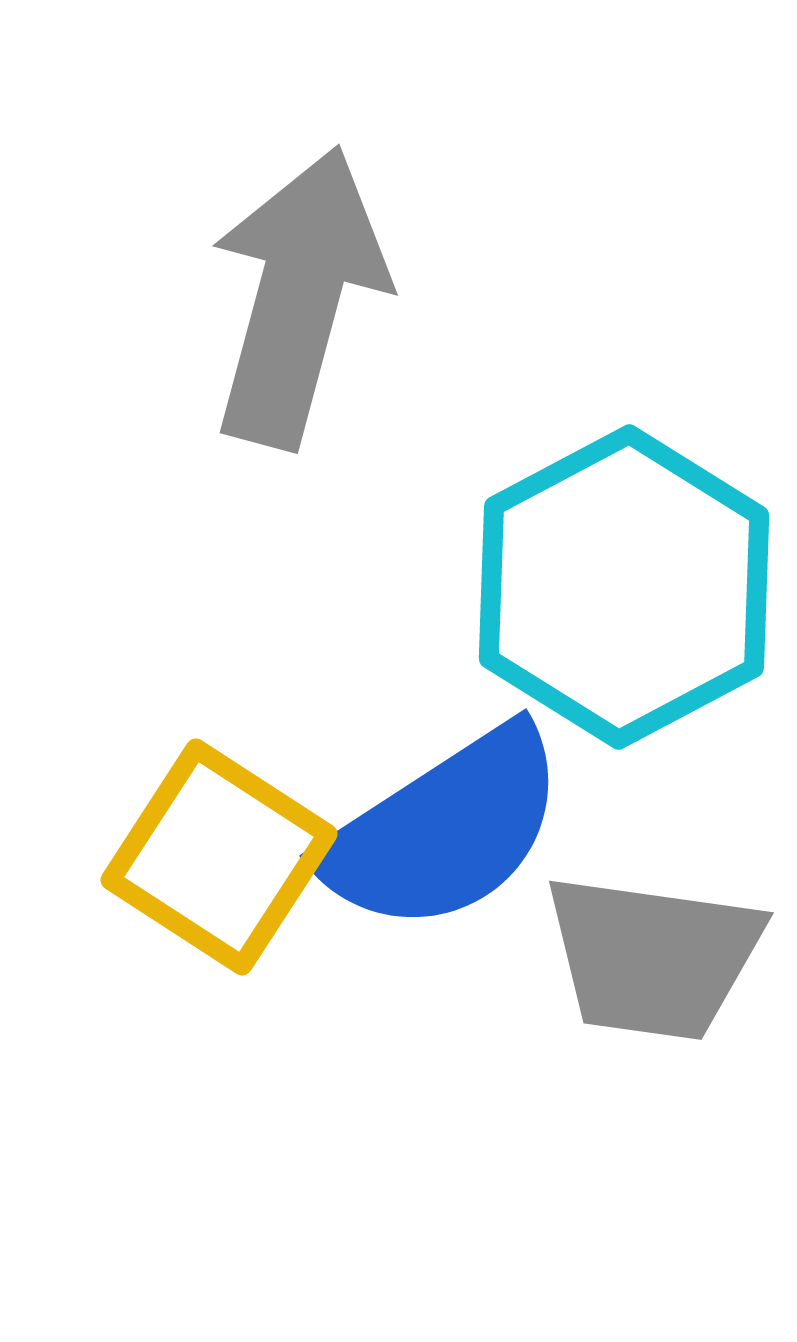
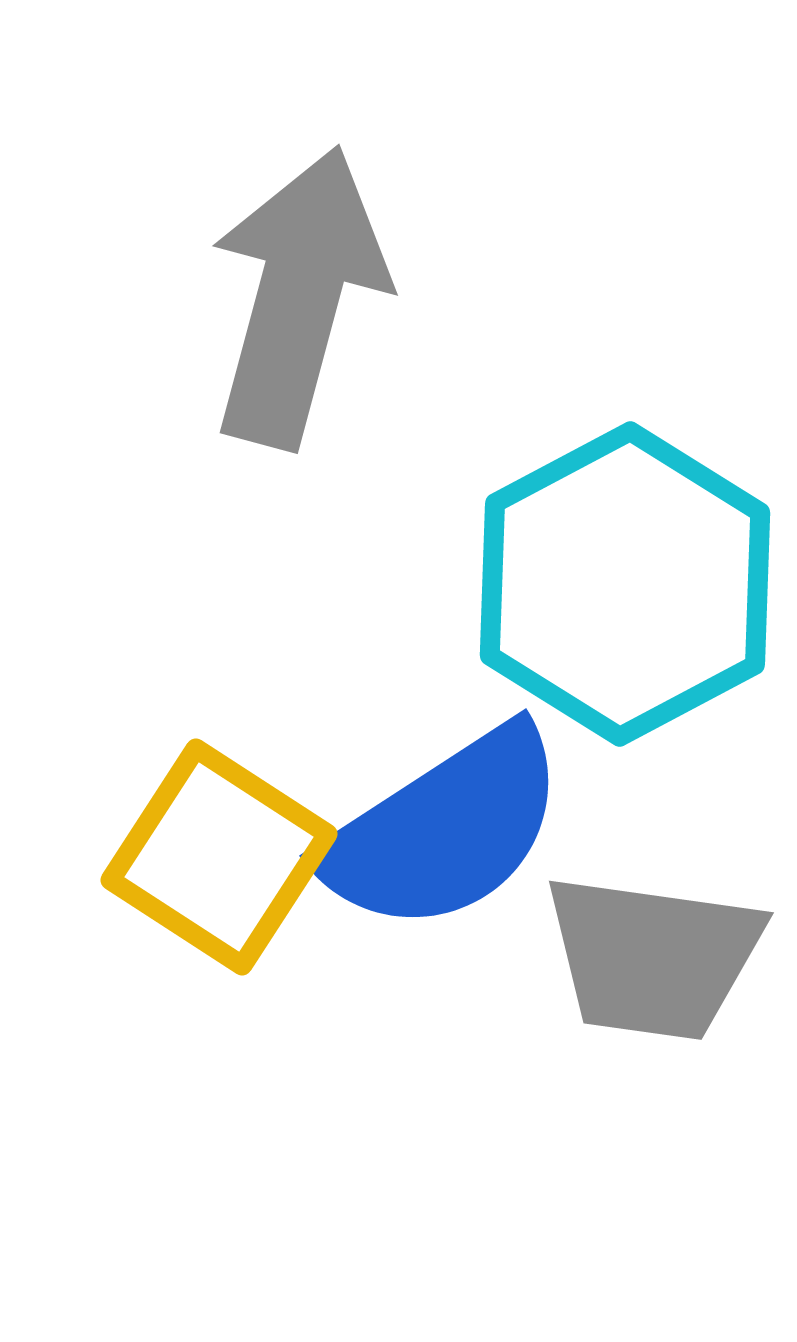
cyan hexagon: moved 1 px right, 3 px up
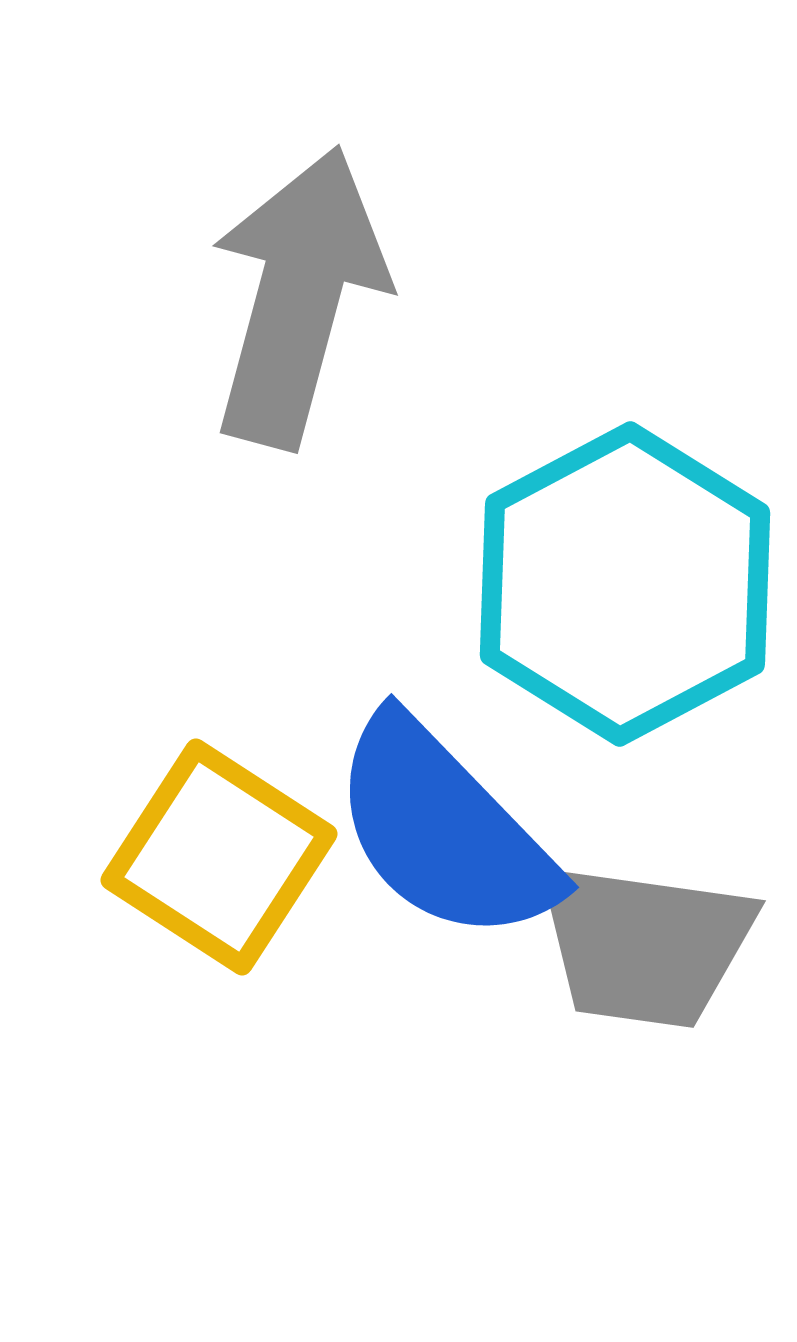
blue semicircle: rotated 79 degrees clockwise
gray trapezoid: moved 8 px left, 12 px up
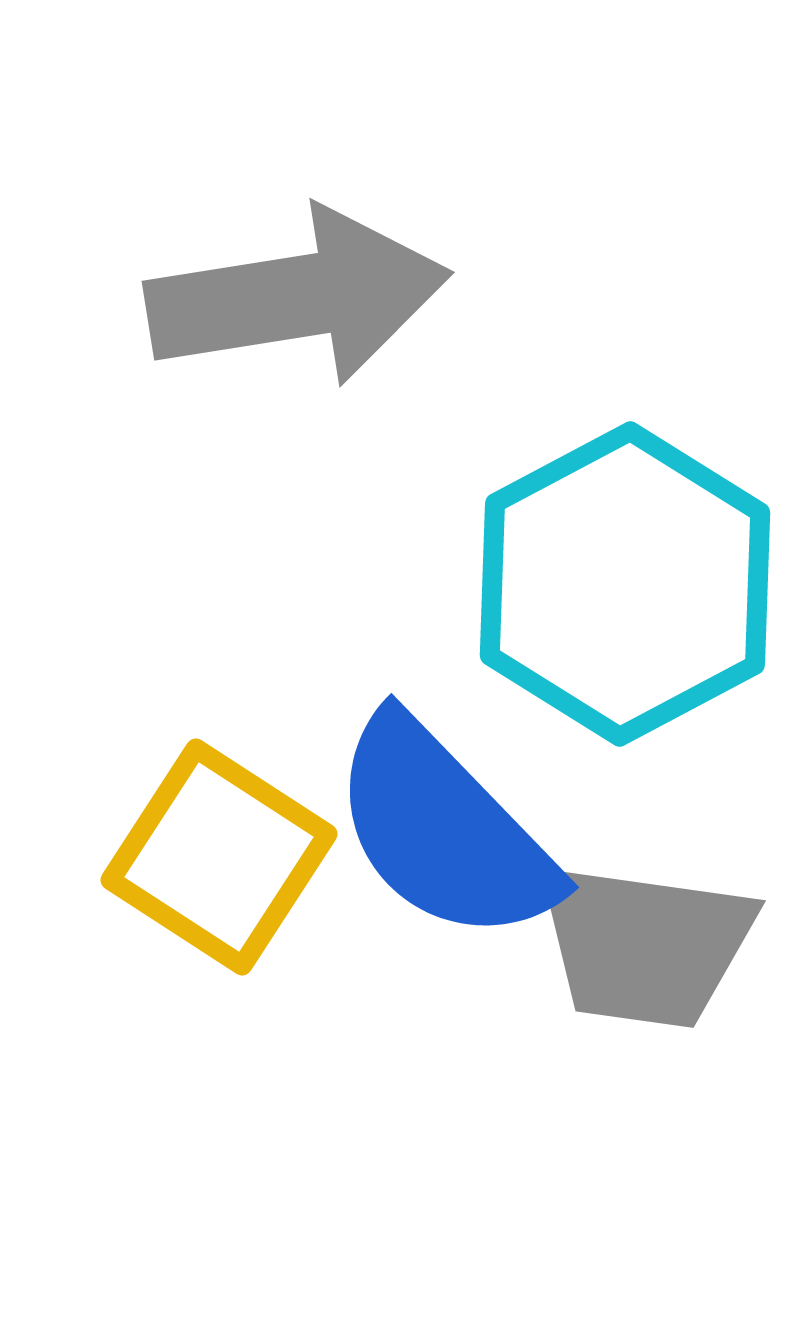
gray arrow: rotated 66 degrees clockwise
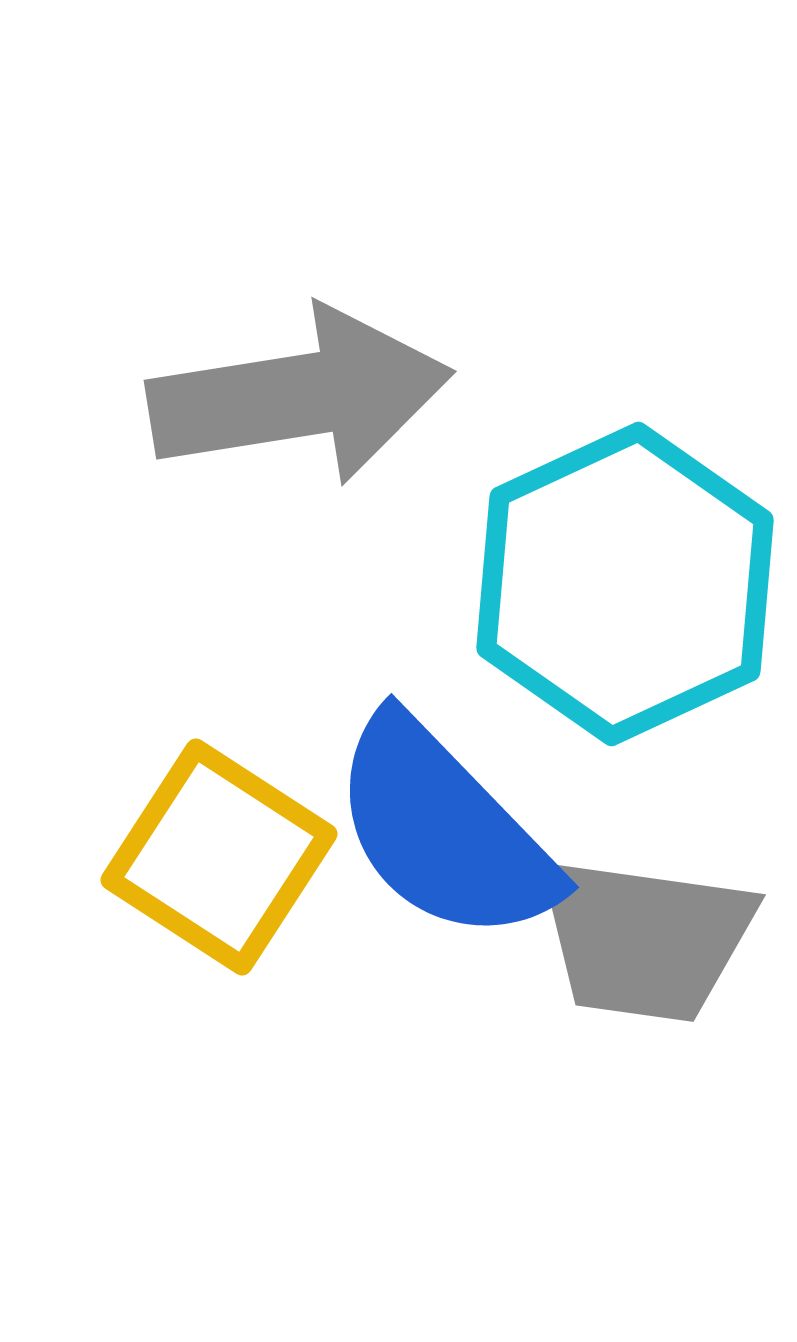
gray arrow: moved 2 px right, 99 px down
cyan hexagon: rotated 3 degrees clockwise
gray trapezoid: moved 6 px up
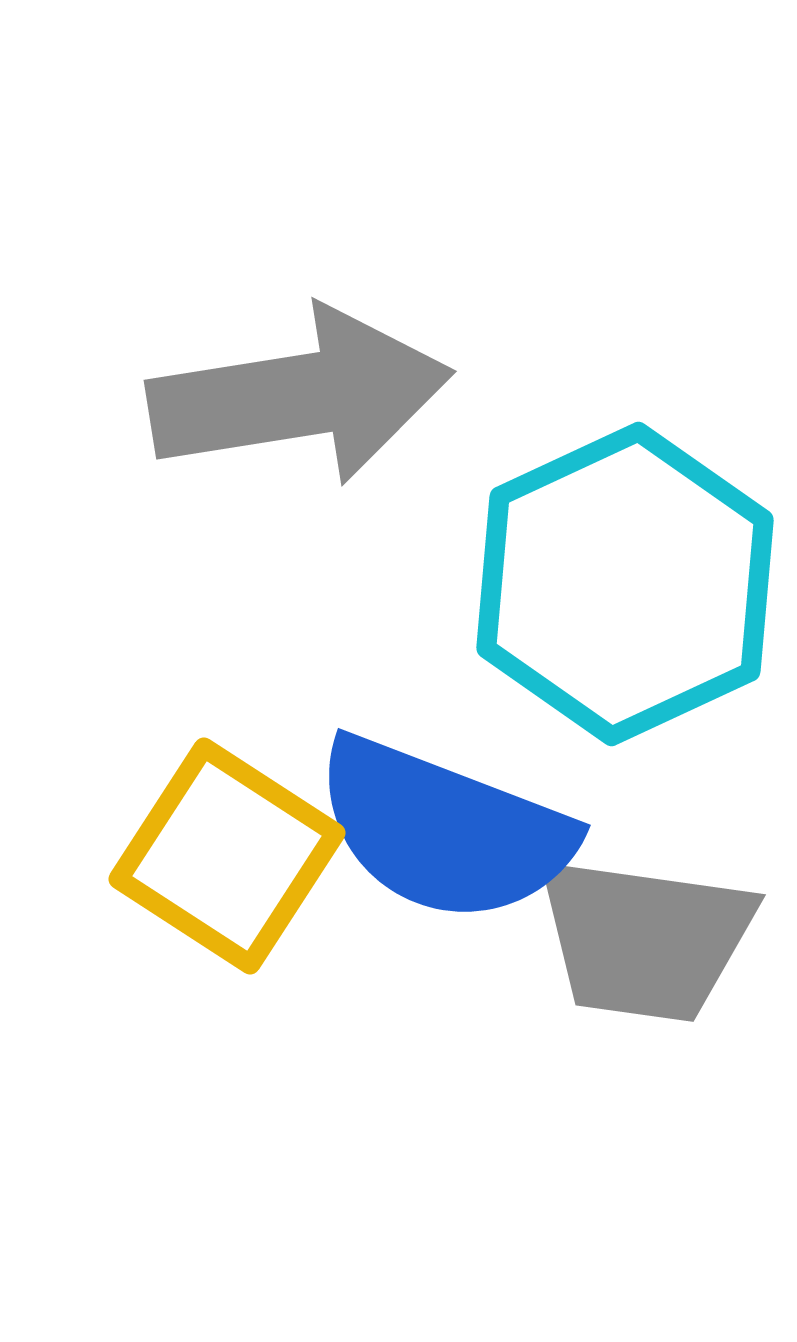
blue semicircle: rotated 25 degrees counterclockwise
yellow square: moved 8 px right, 1 px up
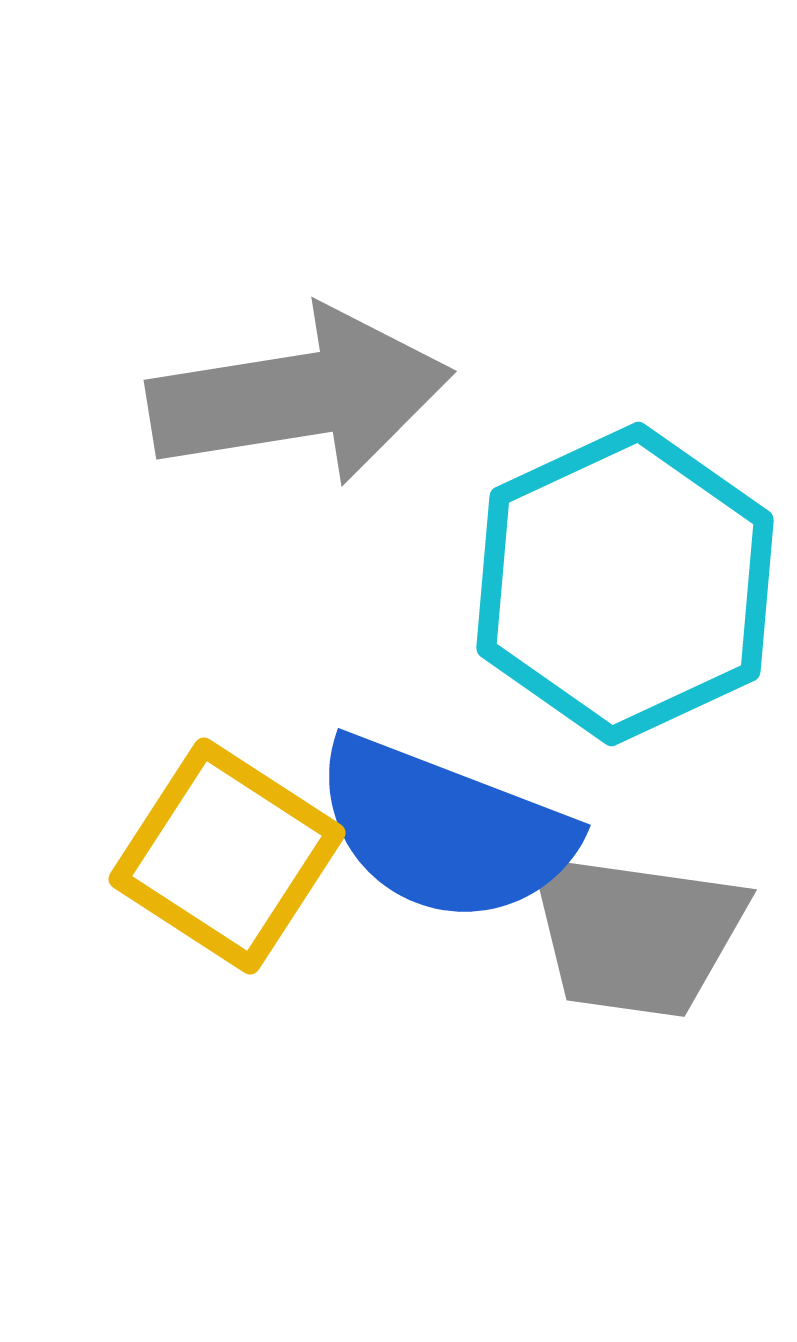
gray trapezoid: moved 9 px left, 5 px up
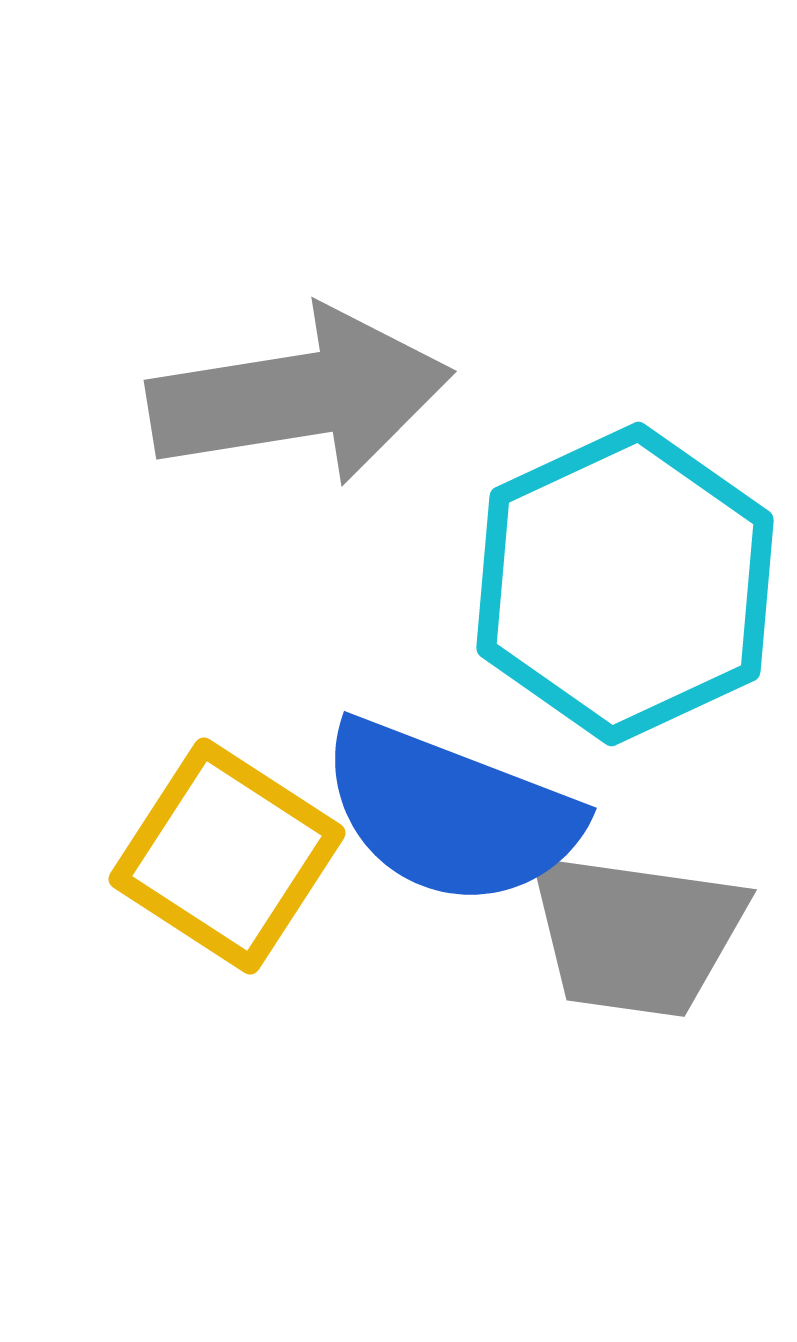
blue semicircle: moved 6 px right, 17 px up
